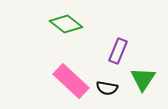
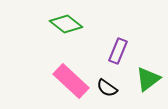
green triangle: moved 5 px right; rotated 20 degrees clockwise
black semicircle: rotated 25 degrees clockwise
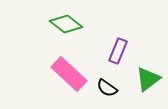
pink rectangle: moved 2 px left, 7 px up
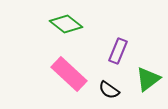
black semicircle: moved 2 px right, 2 px down
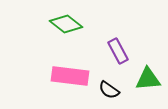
purple rectangle: rotated 50 degrees counterclockwise
pink rectangle: moved 1 px right, 2 px down; rotated 36 degrees counterclockwise
green triangle: rotated 32 degrees clockwise
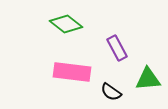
purple rectangle: moved 1 px left, 3 px up
pink rectangle: moved 2 px right, 4 px up
black semicircle: moved 2 px right, 2 px down
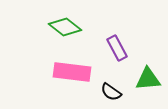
green diamond: moved 1 px left, 3 px down
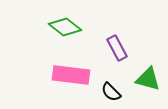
pink rectangle: moved 1 px left, 3 px down
green triangle: rotated 20 degrees clockwise
black semicircle: rotated 10 degrees clockwise
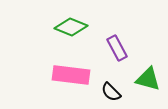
green diamond: moved 6 px right; rotated 16 degrees counterclockwise
